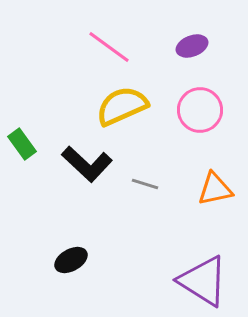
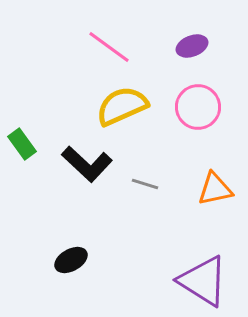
pink circle: moved 2 px left, 3 px up
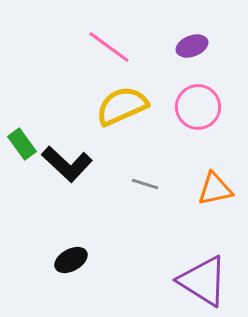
black L-shape: moved 20 px left
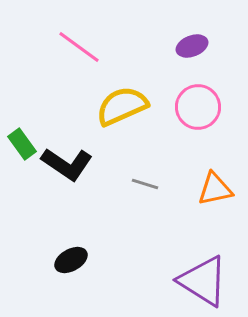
pink line: moved 30 px left
black L-shape: rotated 9 degrees counterclockwise
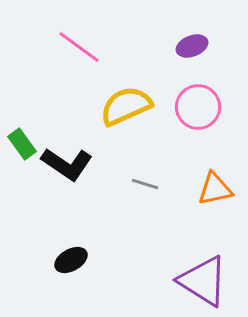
yellow semicircle: moved 4 px right
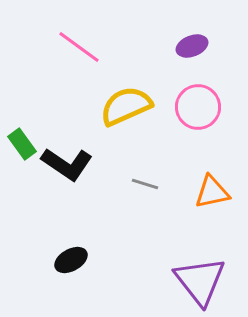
orange triangle: moved 3 px left, 3 px down
purple triangle: moved 3 px left; rotated 20 degrees clockwise
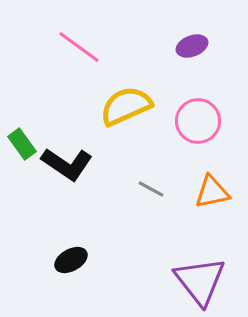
pink circle: moved 14 px down
gray line: moved 6 px right, 5 px down; rotated 12 degrees clockwise
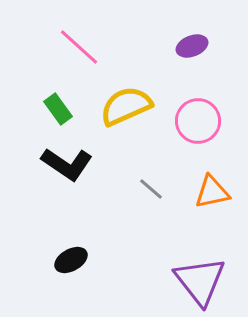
pink line: rotated 6 degrees clockwise
green rectangle: moved 36 px right, 35 px up
gray line: rotated 12 degrees clockwise
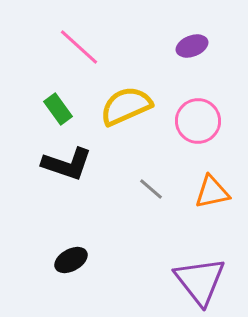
black L-shape: rotated 15 degrees counterclockwise
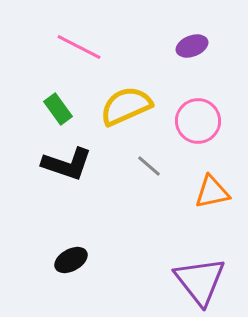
pink line: rotated 15 degrees counterclockwise
gray line: moved 2 px left, 23 px up
